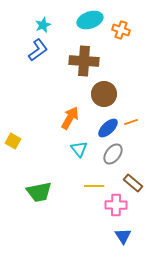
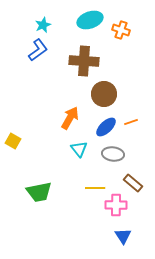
blue ellipse: moved 2 px left, 1 px up
gray ellipse: rotated 60 degrees clockwise
yellow line: moved 1 px right, 2 px down
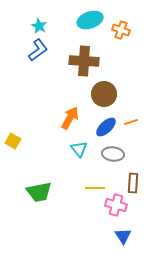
cyan star: moved 4 px left, 1 px down; rotated 21 degrees counterclockwise
brown rectangle: rotated 54 degrees clockwise
pink cross: rotated 15 degrees clockwise
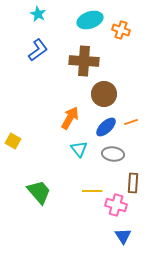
cyan star: moved 1 px left, 12 px up
yellow line: moved 3 px left, 3 px down
green trapezoid: rotated 120 degrees counterclockwise
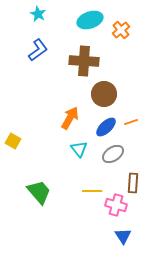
orange cross: rotated 30 degrees clockwise
gray ellipse: rotated 40 degrees counterclockwise
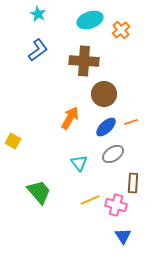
cyan triangle: moved 14 px down
yellow line: moved 2 px left, 9 px down; rotated 24 degrees counterclockwise
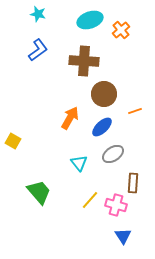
cyan star: rotated 14 degrees counterclockwise
orange line: moved 4 px right, 11 px up
blue ellipse: moved 4 px left
yellow line: rotated 24 degrees counterclockwise
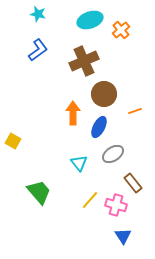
brown cross: rotated 28 degrees counterclockwise
orange arrow: moved 3 px right, 5 px up; rotated 30 degrees counterclockwise
blue ellipse: moved 3 px left; rotated 20 degrees counterclockwise
brown rectangle: rotated 42 degrees counterclockwise
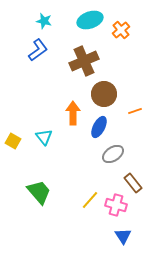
cyan star: moved 6 px right, 7 px down
cyan triangle: moved 35 px left, 26 px up
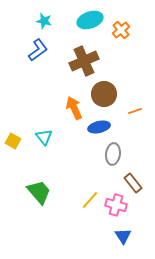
orange arrow: moved 1 px right, 5 px up; rotated 25 degrees counterclockwise
blue ellipse: rotated 50 degrees clockwise
gray ellipse: rotated 50 degrees counterclockwise
